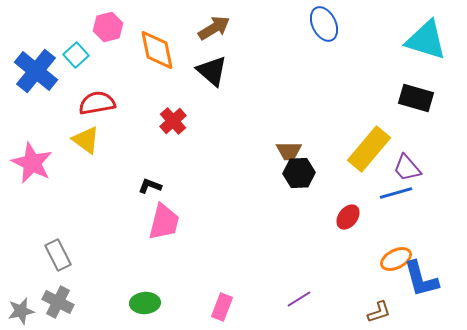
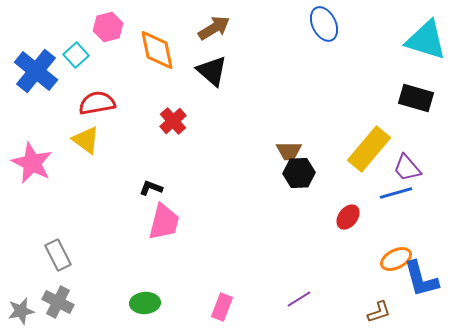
black L-shape: moved 1 px right, 2 px down
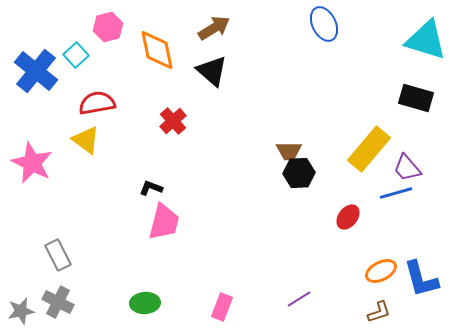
orange ellipse: moved 15 px left, 12 px down
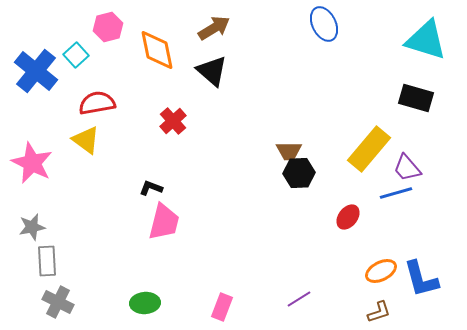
gray rectangle: moved 11 px left, 6 px down; rotated 24 degrees clockwise
gray star: moved 11 px right, 84 px up
